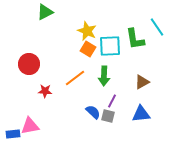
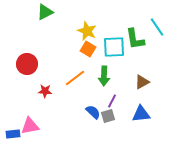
cyan square: moved 4 px right, 1 px down
red circle: moved 2 px left
gray square: rotated 32 degrees counterclockwise
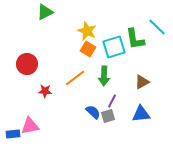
cyan line: rotated 12 degrees counterclockwise
cyan square: rotated 15 degrees counterclockwise
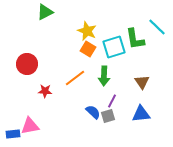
brown triangle: rotated 35 degrees counterclockwise
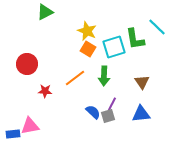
purple line: moved 3 px down
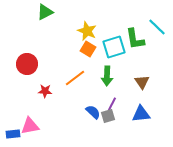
green arrow: moved 3 px right
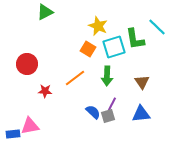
yellow star: moved 11 px right, 5 px up
